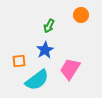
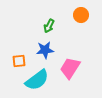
blue star: rotated 24 degrees clockwise
pink trapezoid: moved 1 px up
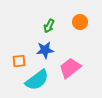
orange circle: moved 1 px left, 7 px down
pink trapezoid: rotated 20 degrees clockwise
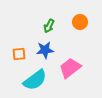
orange square: moved 7 px up
cyan semicircle: moved 2 px left
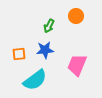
orange circle: moved 4 px left, 6 px up
pink trapezoid: moved 7 px right, 3 px up; rotated 30 degrees counterclockwise
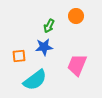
blue star: moved 1 px left, 3 px up
orange square: moved 2 px down
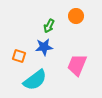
orange square: rotated 24 degrees clockwise
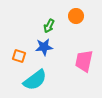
pink trapezoid: moved 7 px right, 4 px up; rotated 10 degrees counterclockwise
